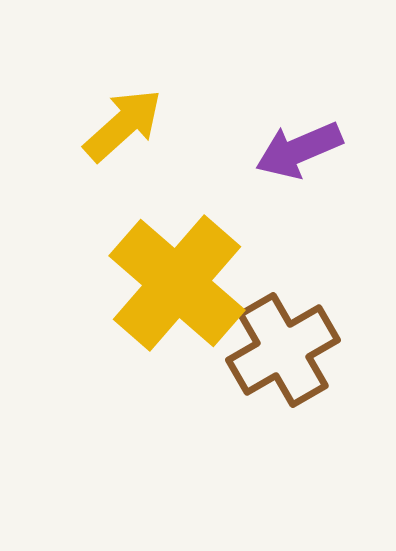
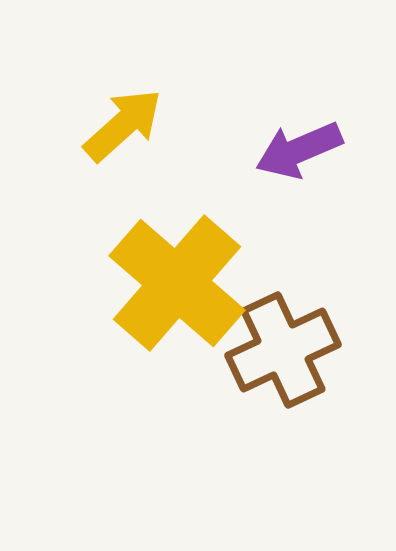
brown cross: rotated 5 degrees clockwise
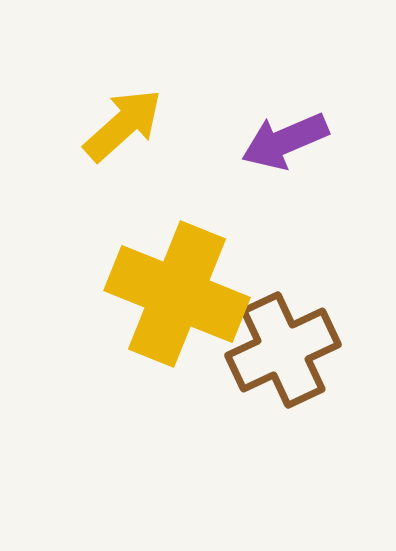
purple arrow: moved 14 px left, 9 px up
yellow cross: moved 11 px down; rotated 19 degrees counterclockwise
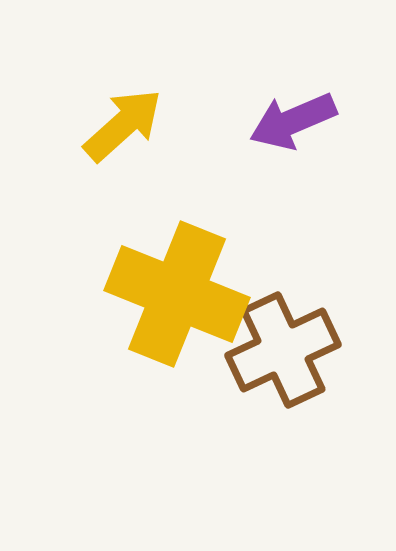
purple arrow: moved 8 px right, 20 px up
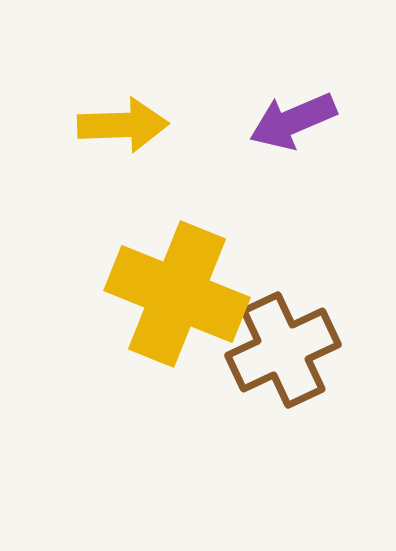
yellow arrow: rotated 40 degrees clockwise
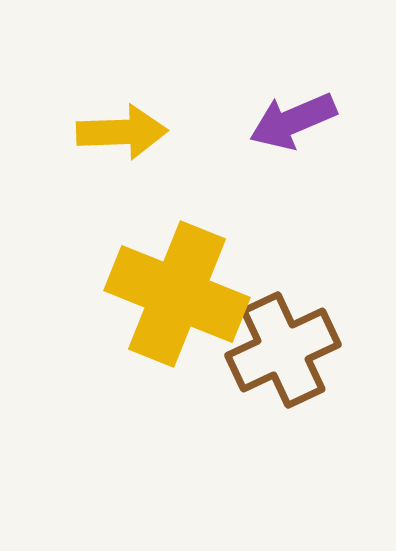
yellow arrow: moved 1 px left, 7 px down
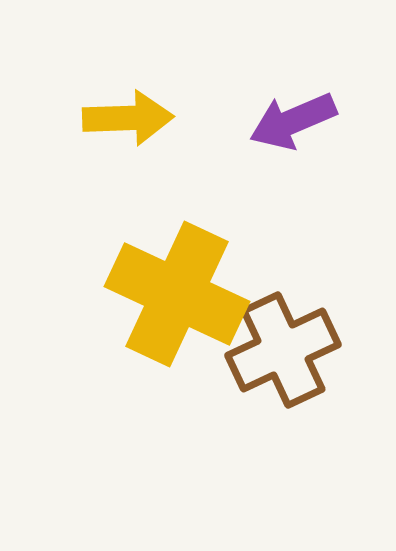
yellow arrow: moved 6 px right, 14 px up
yellow cross: rotated 3 degrees clockwise
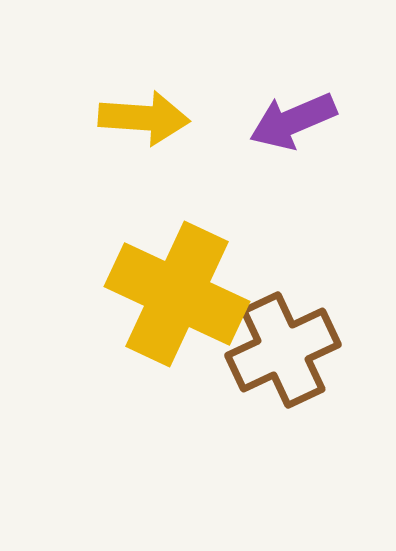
yellow arrow: moved 16 px right; rotated 6 degrees clockwise
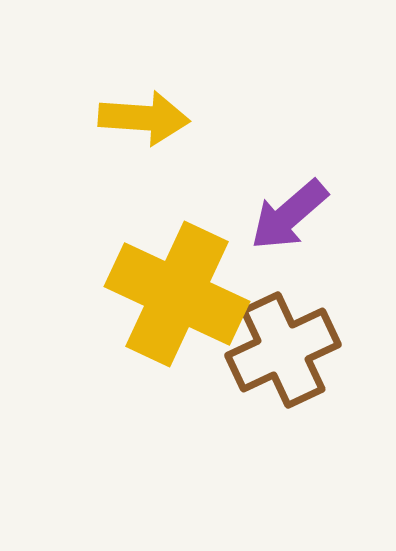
purple arrow: moved 4 px left, 94 px down; rotated 18 degrees counterclockwise
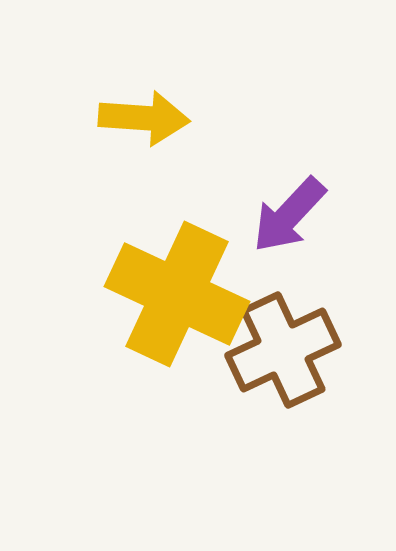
purple arrow: rotated 6 degrees counterclockwise
